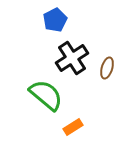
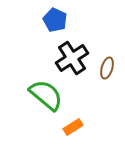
blue pentagon: rotated 20 degrees counterclockwise
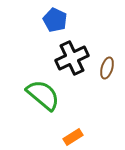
black cross: rotated 8 degrees clockwise
green semicircle: moved 3 px left
orange rectangle: moved 10 px down
